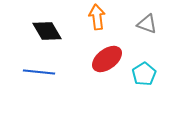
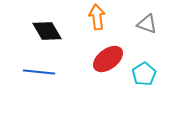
red ellipse: moved 1 px right
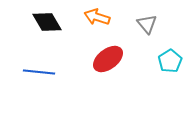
orange arrow: rotated 65 degrees counterclockwise
gray triangle: rotated 30 degrees clockwise
black diamond: moved 9 px up
cyan pentagon: moved 26 px right, 13 px up
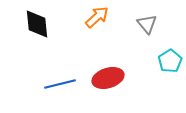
orange arrow: rotated 120 degrees clockwise
black diamond: moved 10 px left, 2 px down; rotated 24 degrees clockwise
red ellipse: moved 19 px down; rotated 20 degrees clockwise
blue line: moved 21 px right, 12 px down; rotated 20 degrees counterclockwise
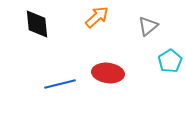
gray triangle: moved 1 px right, 2 px down; rotated 30 degrees clockwise
red ellipse: moved 5 px up; rotated 24 degrees clockwise
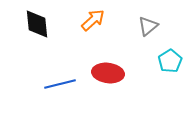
orange arrow: moved 4 px left, 3 px down
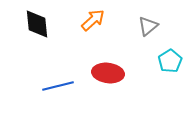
blue line: moved 2 px left, 2 px down
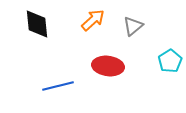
gray triangle: moved 15 px left
red ellipse: moved 7 px up
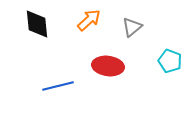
orange arrow: moved 4 px left
gray triangle: moved 1 px left, 1 px down
cyan pentagon: rotated 20 degrees counterclockwise
